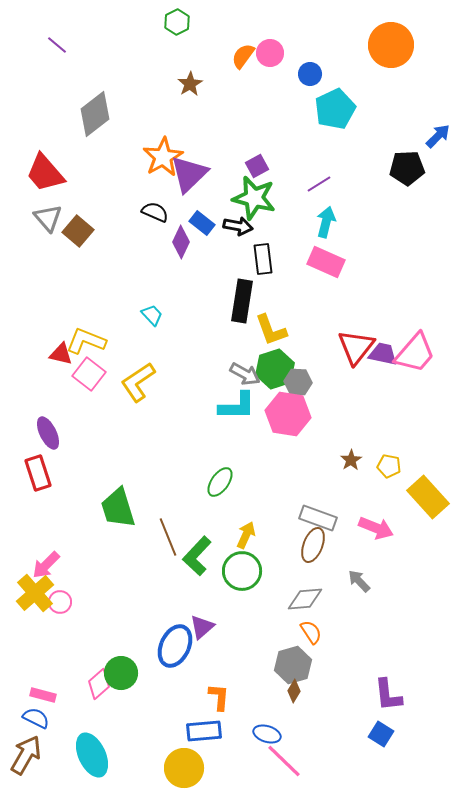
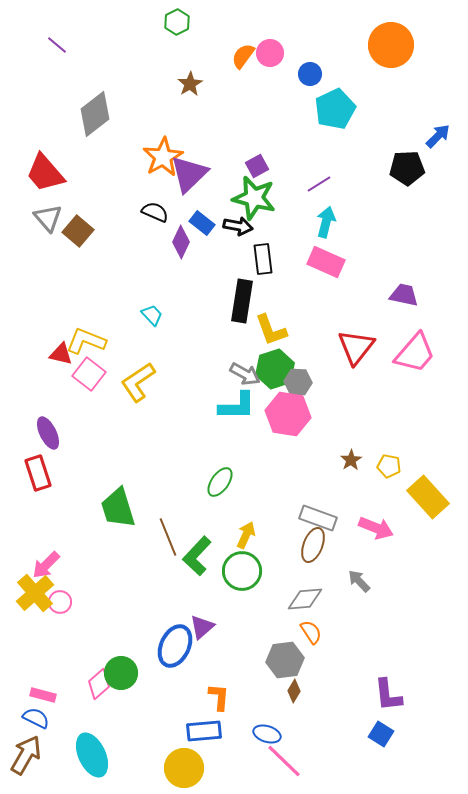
purple trapezoid at (383, 354): moved 21 px right, 59 px up
gray hexagon at (293, 665): moved 8 px left, 5 px up; rotated 9 degrees clockwise
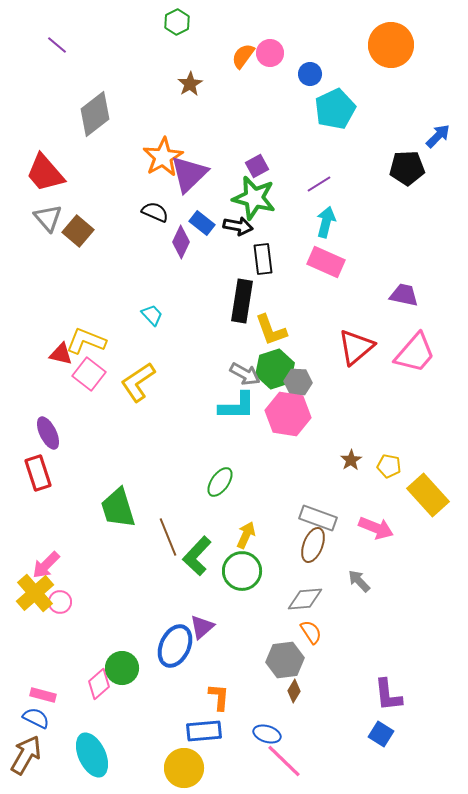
red triangle at (356, 347): rotated 12 degrees clockwise
yellow rectangle at (428, 497): moved 2 px up
green circle at (121, 673): moved 1 px right, 5 px up
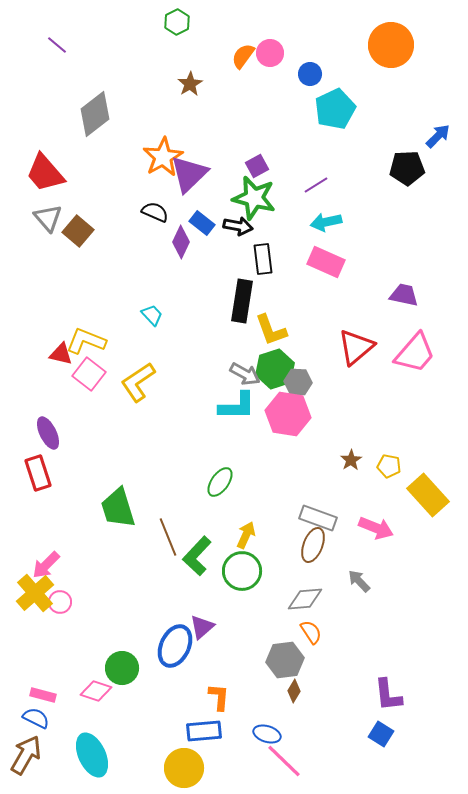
purple line at (319, 184): moved 3 px left, 1 px down
cyan arrow at (326, 222): rotated 116 degrees counterclockwise
pink diamond at (99, 684): moved 3 px left, 7 px down; rotated 60 degrees clockwise
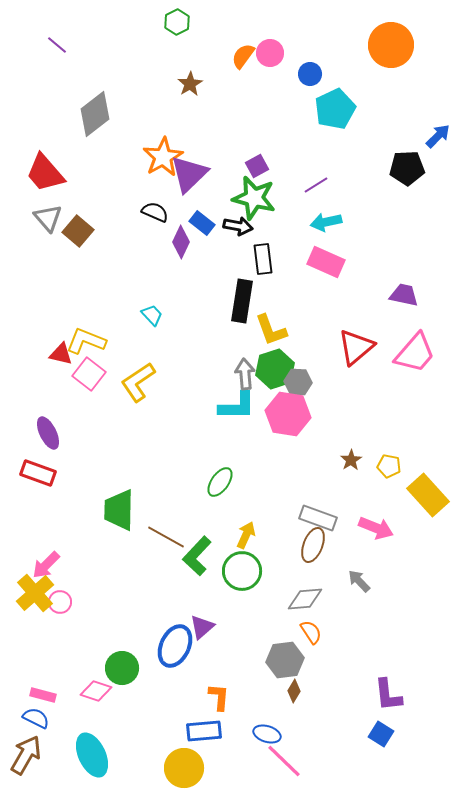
gray arrow at (245, 374): rotated 124 degrees counterclockwise
red rectangle at (38, 473): rotated 52 degrees counterclockwise
green trapezoid at (118, 508): moved 1 px right, 2 px down; rotated 18 degrees clockwise
brown line at (168, 537): moved 2 px left; rotated 39 degrees counterclockwise
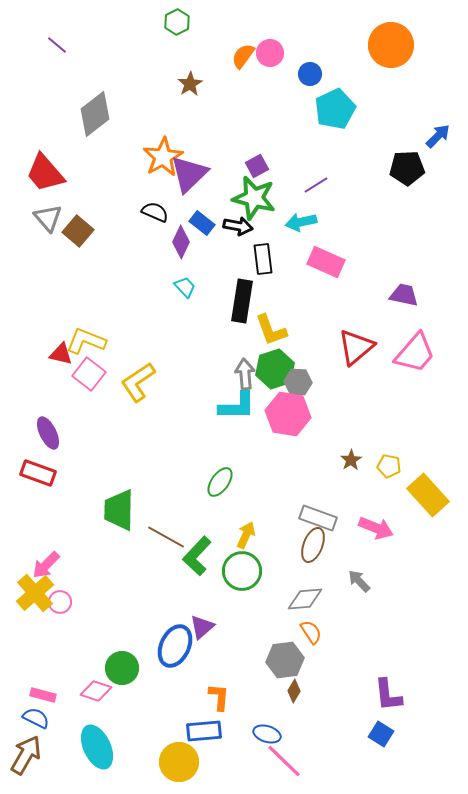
cyan arrow at (326, 222): moved 25 px left
cyan trapezoid at (152, 315): moved 33 px right, 28 px up
cyan ellipse at (92, 755): moved 5 px right, 8 px up
yellow circle at (184, 768): moved 5 px left, 6 px up
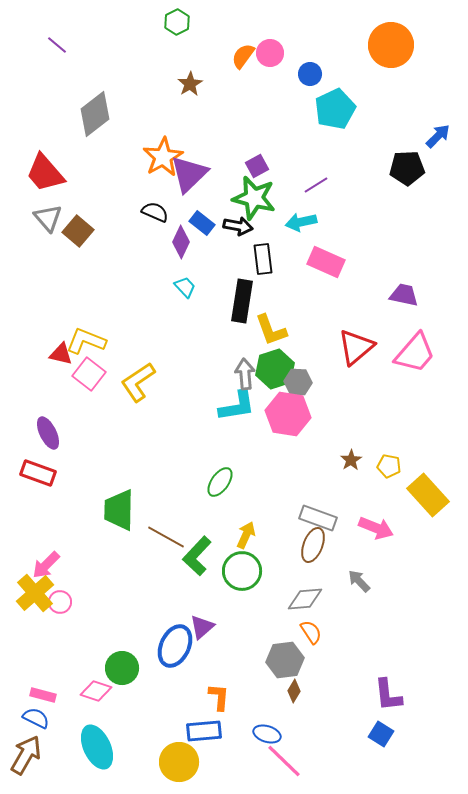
cyan L-shape at (237, 406): rotated 9 degrees counterclockwise
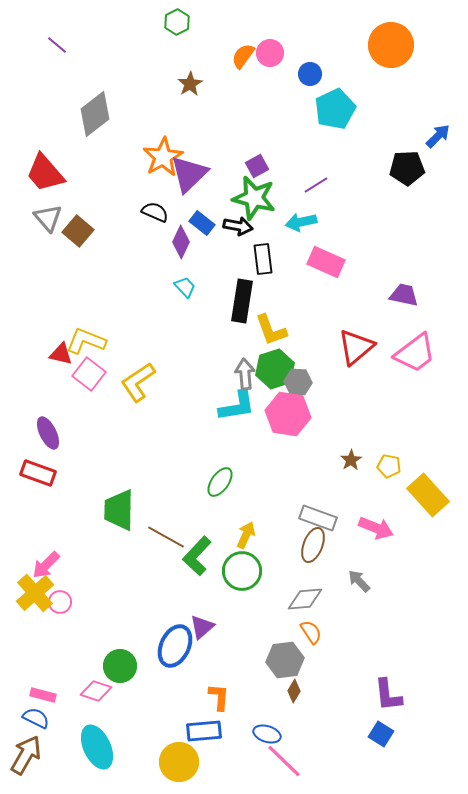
pink trapezoid at (415, 353): rotated 12 degrees clockwise
green circle at (122, 668): moved 2 px left, 2 px up
